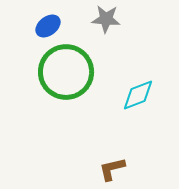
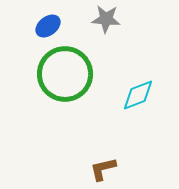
green circle: moved 1 px left, 2 px down
brown L-shape: moved 9 px left
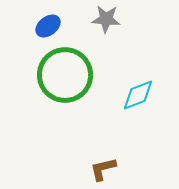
green circle: moved 1 px down
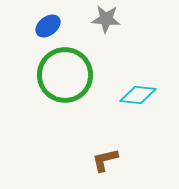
cyan diamond: rotated 27 degrees clockwise
brown L-shape: moved 2 px right, 9 px up
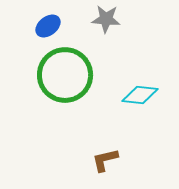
cyan diamond: moved 2 px right
